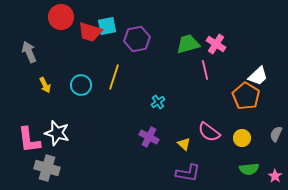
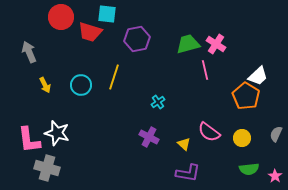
cyan square: moved 12 px up; rotated 18 degrees clockwise
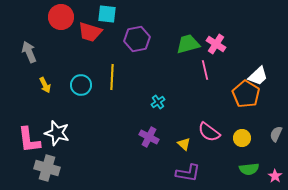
yellow line: moved 2 px left; rotated 15 degrees counterclockwise
orange pentagon: moved 2 px up
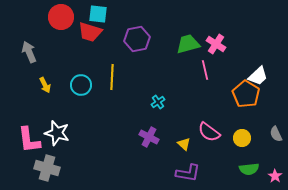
cyan square: moved 9 px left
gray semicircle: rotated 49 degrees counterclockwise
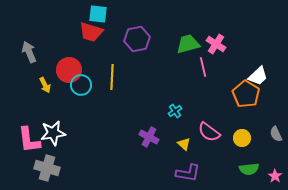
red circle: moved 8 px right, 53 px down
red trapezoid: moved 1 px right
pink line: moved 2 px left, 3 px up
cyan cross: moved 17 px right, 9 px down
white star: moved 4 px left; rotated 25 degrees counterclockwise
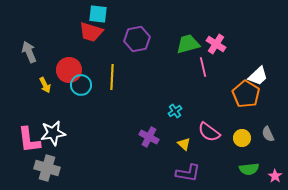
gray semicircle: moved 8 px left
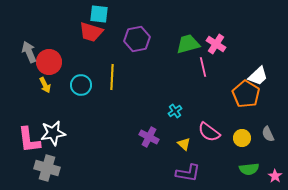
cyan square: moved 1 px right
red circle: moved 20 px left, 8 px up
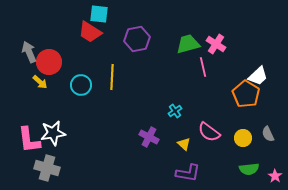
red trapezoid: moved 1 px left; rotated 15 degrees clockwise
yellow arrow: moved 5 px left, 3 px up; rotated 21 degrees counterclockwise
yellow circle: moved 1 px right
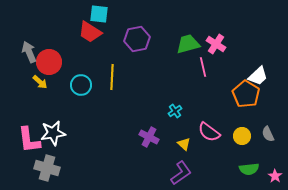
yellow circle: moved 1 px left, 2 px up
purple L-shape: moved 7 px left; rotated 45 degrees counterclockwise
